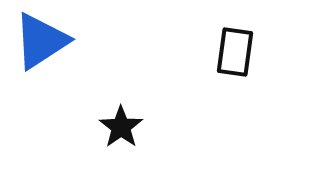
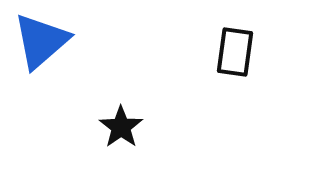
blue triangle: rotated 8 degrees counterclockwise
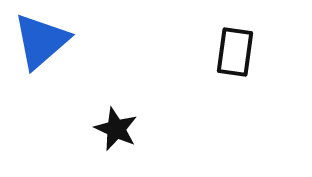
black star: moved 5 px left, 2 px down; rotated 12 degrees counterclockwise
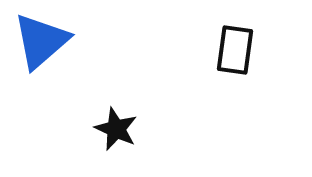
black rectangle: moved 2 px up
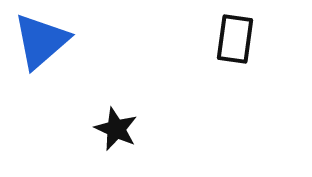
black rectangle: moved 11 px up
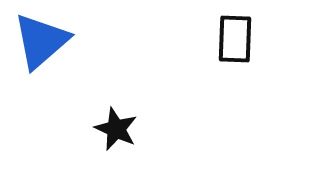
black rectangle: rotated 6 degrees counterclockwise
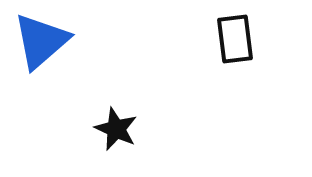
black rectangle: rotated 9 degrees counterclockwise
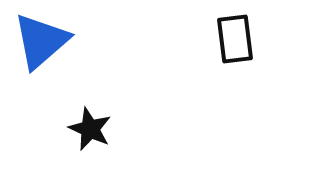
black star: moved 26 px left
